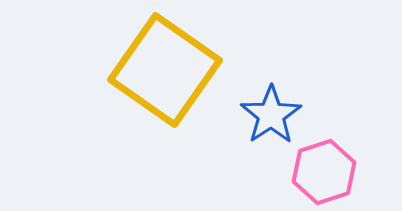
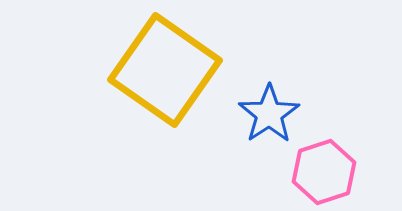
blue star: moved 2 px left, 1 px up
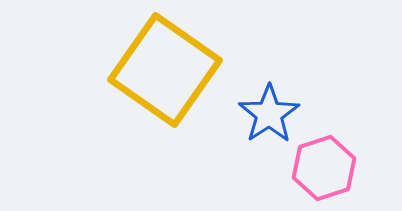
pink hexagon: moved 4 px up
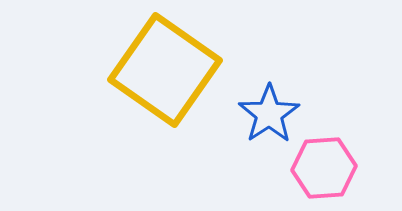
pink hexagon: rotated 14 degrees clockwise
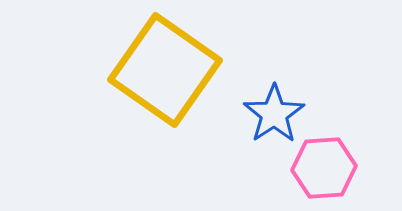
blue star: moved 5 px right
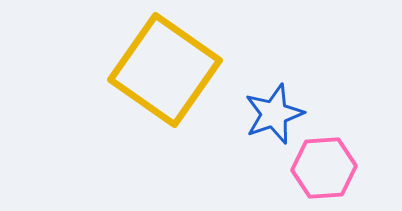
blue star: rotated 14 degrees clockwise
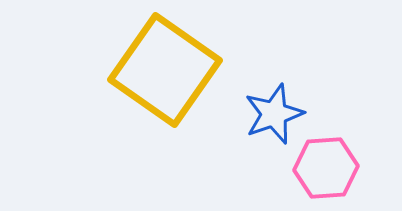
pink hexagon: moved 2 px right
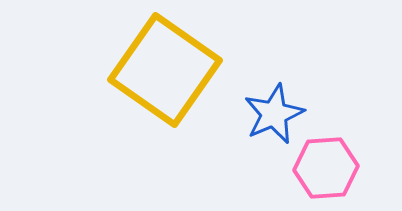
blue star: rotated 4 degrees counterclockwise
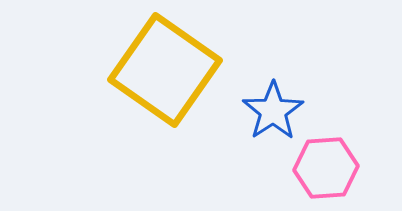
blue star: moved 1 px left, 3 px up; rotated 10 degrees counterclockwise
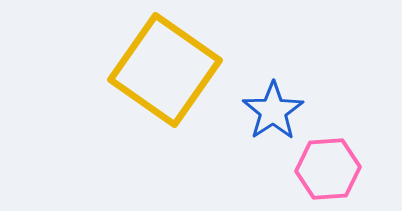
pink hexagon: moved 2 px right, 1 px down
